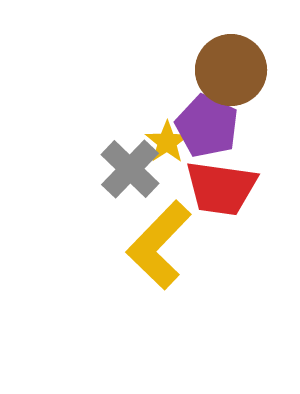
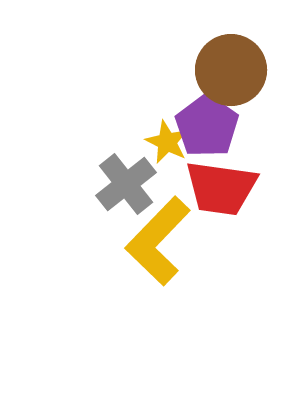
purple pentagon: rotated 10 degrees clockwise
yellow star: rotated 12 degrees counterclockwise
gray cross: moved 4 px left, 15 px down; rotated 8 degrees clockwise
yellow L-shape: moved 1 px left, 4 px up
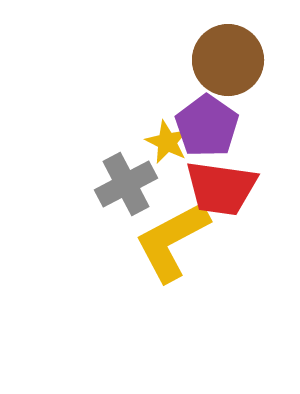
brown circle: moved 3 px left, 10 px up
gray cross: rotated 10 degrees clockwise
yellow L-shape: moved 14 px right; rotated 18 degrees clockwise
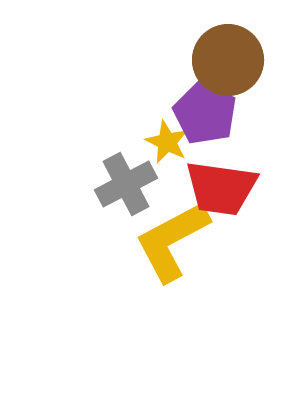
purple pentagon: moved 2 px left, 13 px up; rotated 8 degrees counterclockwise
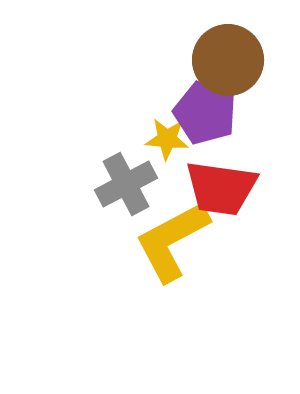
purple pentagon: rotated 6 degrees counterclockwise
yellow star: moved 3 px up; rotated 21 degrees counterclockwise
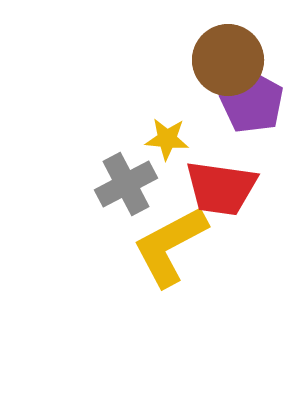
purple pentagon: moved 47 px right, 11 px up; rotated 8 degrees clockwise
yellow L-shape: moved 2 px left, 5 px down
